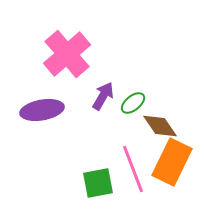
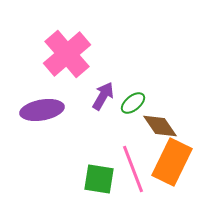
green square: moved 1 px right, 4 px up; rotated 20 degrees clockwise
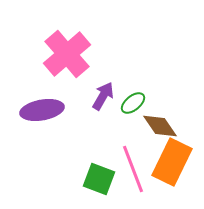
green square: rotated 12 degrees clockwise
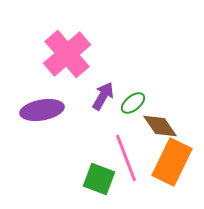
pink line: moved 7 px left, 11 px up
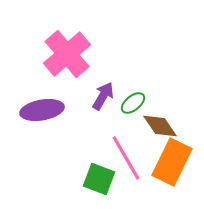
pink line: rotated 9 degrees counterclockwise
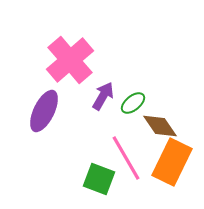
pink cross: moved 3 px right, 6 px down
purple ellipse: moved 2 px right, 1 px down; rotated 54 degrees counterclockwise
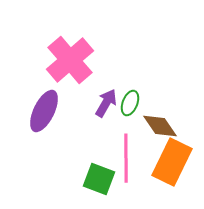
purple arrow: moved 3 px right, 7 px down
green ellipse: moved 3 px left; rotated 30 degrees counterclockwise
pink line: rotated 30 degrees clockwise
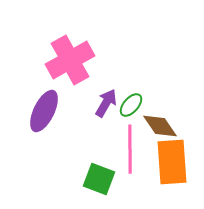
pink cross: rotated 12 degrees clockwise
green ellipse: moved 1 px right, 2 px down; rotated 20 degrees clockwise
pink line: moved 4 px right, 9 px up
orange rectangle: rotated 30 degrees counterclockwise
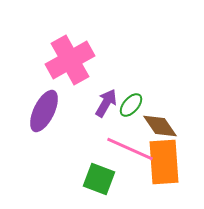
pink line: rotated 66 degrees counterclockwise
orange rectangle: moved 8 px left
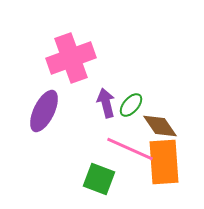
pink cross: moved 1 px right, 2 px up; rotated 9 degrees clockwise
purple arrow: rotated 44 degrees counterclockwise
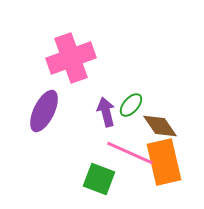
purple arrow: moved 9 px down
pink line: moved 4 px down
orange rectangle: rotated 9 degrees counterclockwise
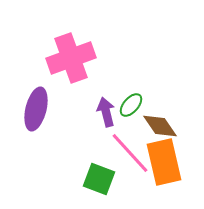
purple ellipse: moved 8 px left, 2 px up; rotated 12 degrees counterclockwise
pink line: rotated 24 degrees clockwise
